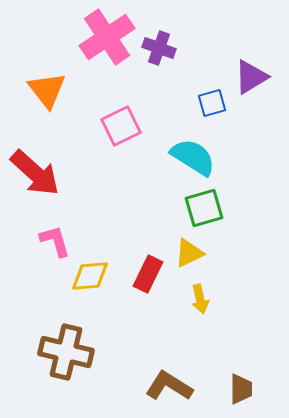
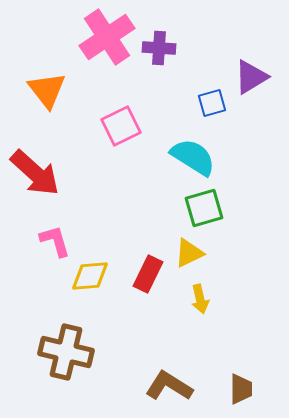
purple cross: rotated 16 degrees counterclockwise
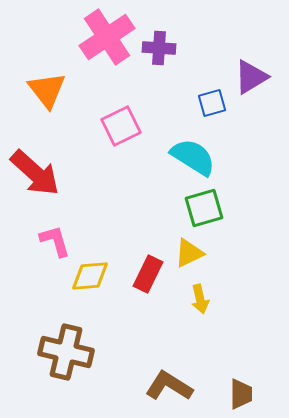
brown trapezoid: moved 5 px down
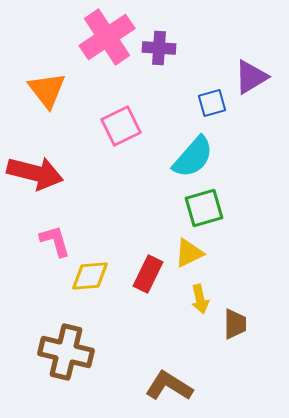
cyan semicircle: rotated 99 degrees clockwise
red arrow: rotated 28 degrees counterclockwise
brown trapezoid: moved 6 px left, 70 px up
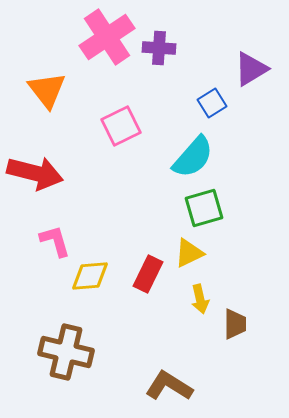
purple triangle: moved 8 px up
blue square: rotated 16 degrees counterclockwise
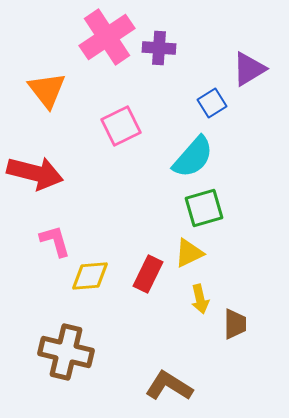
purple triangle: moved 2 px left
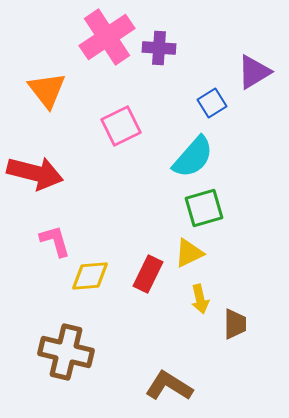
purple triangle: moved 5 px right, 3 px down
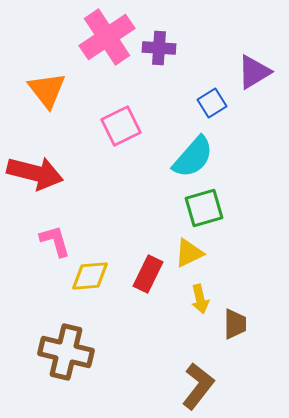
brown L-shape: moved 29 px right; rotated 96 degrees clockwise
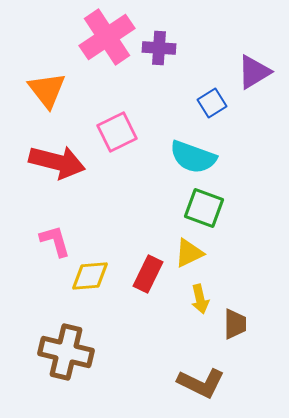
pink square: moved 4 px left, 6 px down
cyan semicircle: rotated 69 degrees clockwise
red arrow: moved 22 px right, 11 px up
green square: rotated 36 degrees clockwise
brown L-shape: moved 3 px right, 3 px up; rotated 78 degrees clockwise
